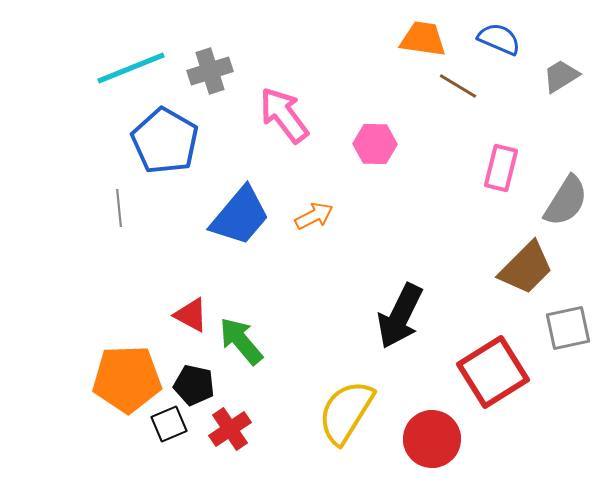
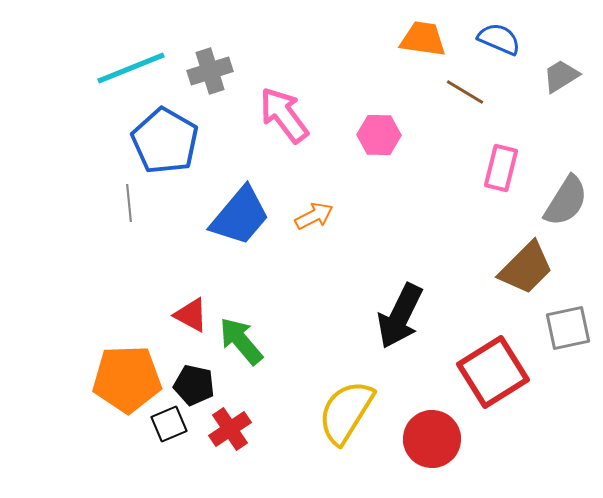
brown line: moved 7 px right, 6 px down
pink hexagon: moved 4 px right, 9 px up
gray line: moved 10 px right, 5 px up
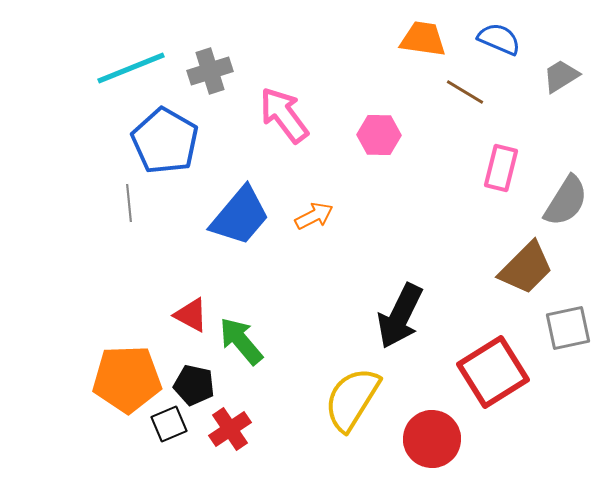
yellow semicircle: moved 6 px right, 13 px up
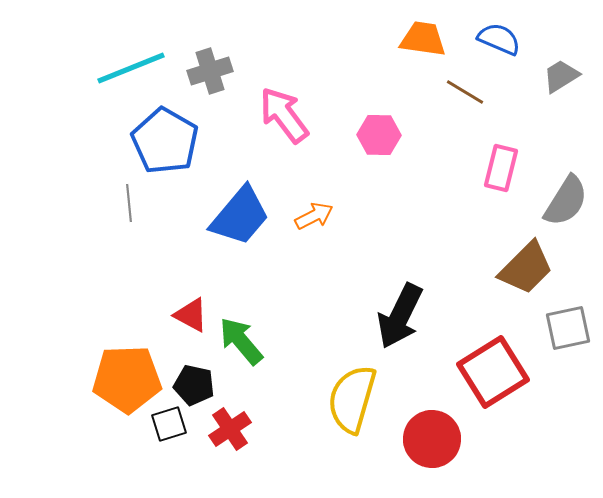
yellow semicircle: rotated 16 degrees counterclockwise
black square: rotated 6 degrees clockwise
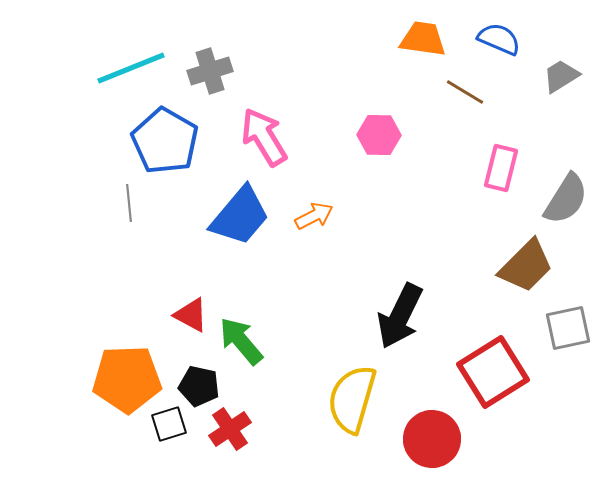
pink arrow: moved 20 px left, 22 px down; rotated 6 degrees clockwise
gray semicircle: moved 2 px up
brown trapezoid: moved 2 px up
black pentagon: moved 5 px right, 1 px down
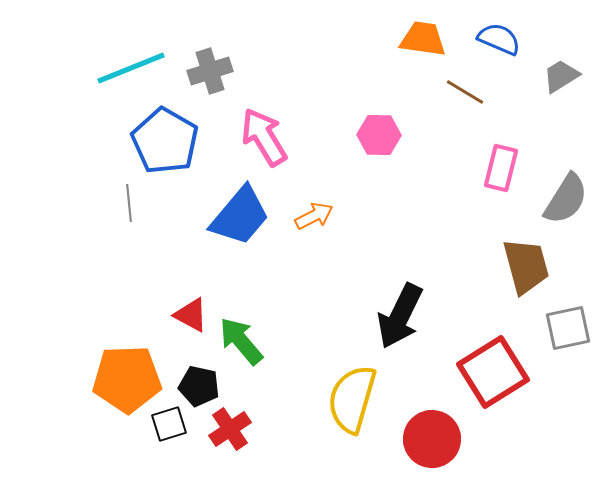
brown trapezoid: rotated 60 degrees counterclockwise
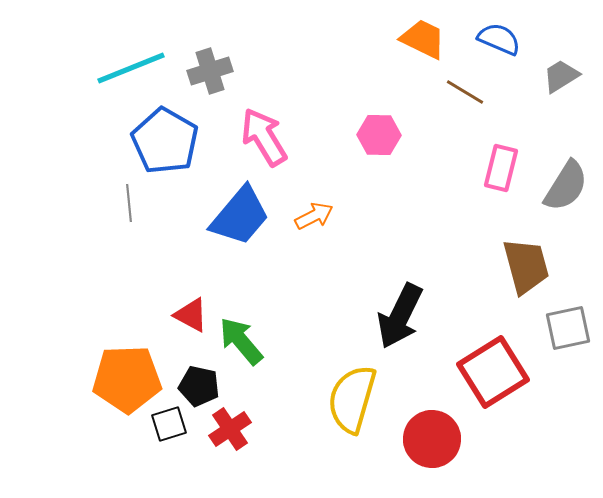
orange trapezoid: rotated 18 degrees clockwise
gray semicircle: moved 13 px up
